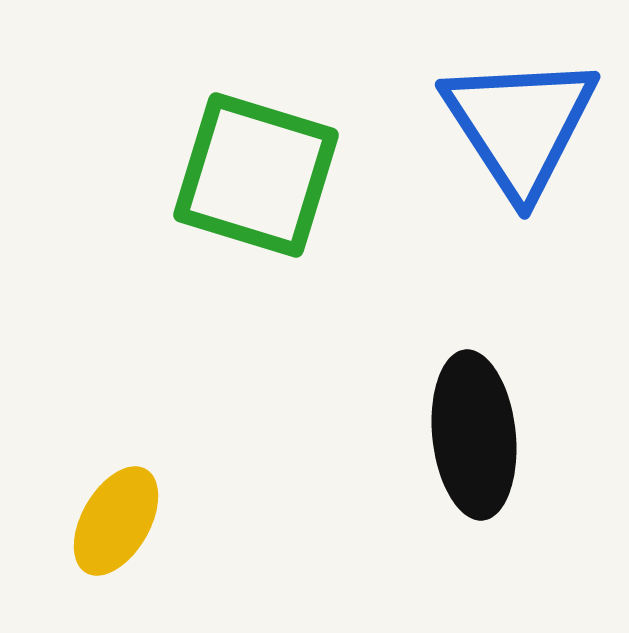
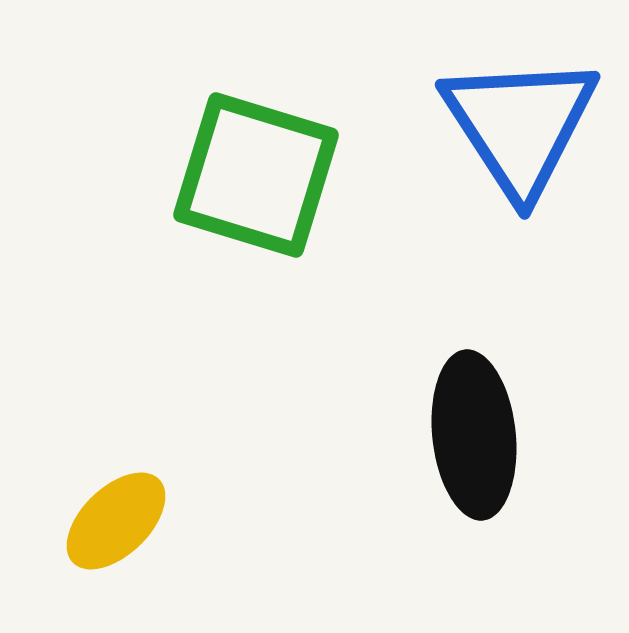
yellow ellipse: rotated 16 degrees clockwise
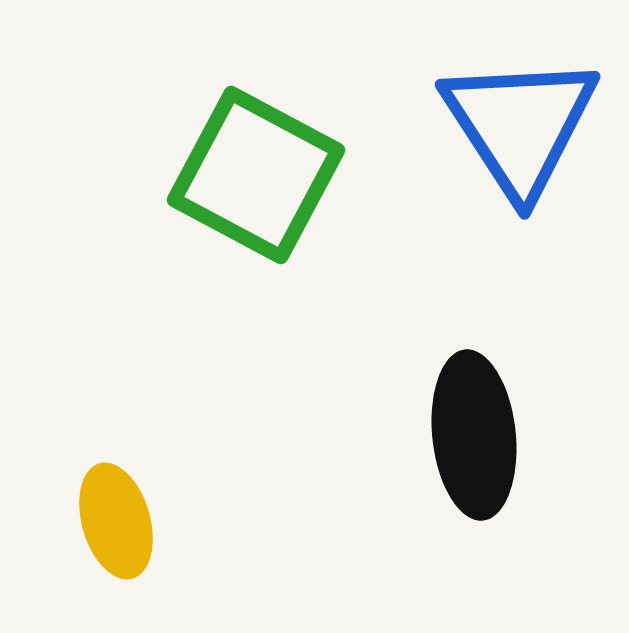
green square: rotated 11 degrees clockwise
yellow ellipse: rotated 62 degrees counterclockwise
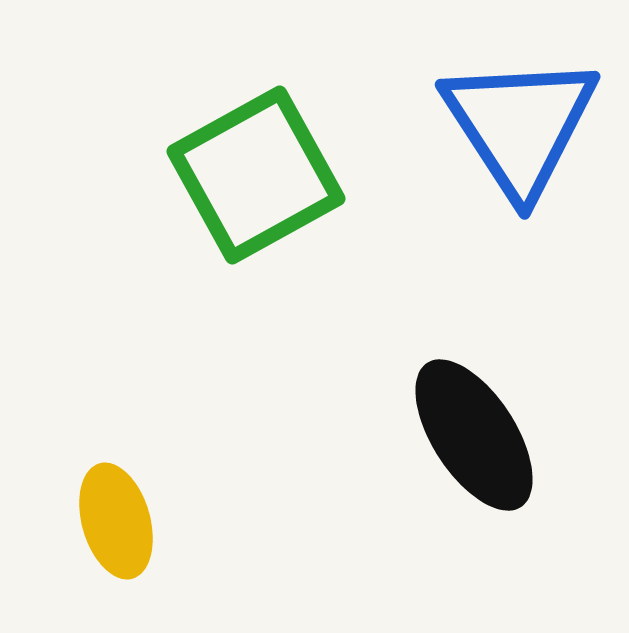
green square: rotated 33 degrees clockwise
black ellipse: rotated 27 degrees counterclockwise
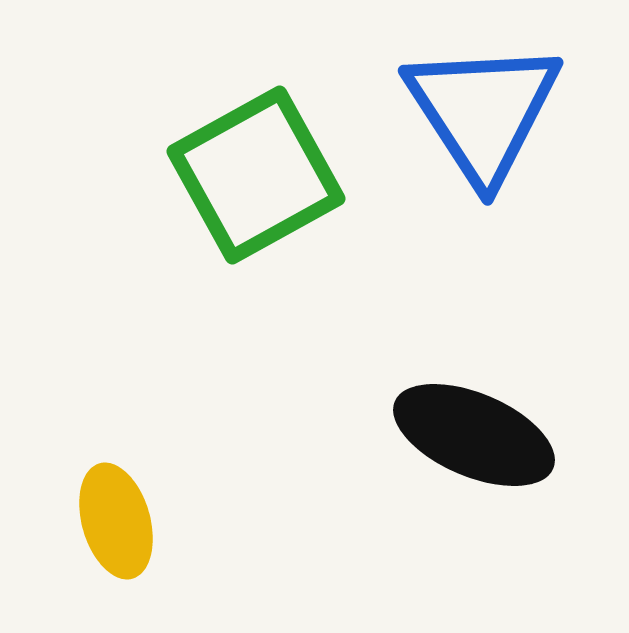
blue triangle: moved 37 px left, 14 px up
black ellipse: rotated 34 degrees counterclockwise
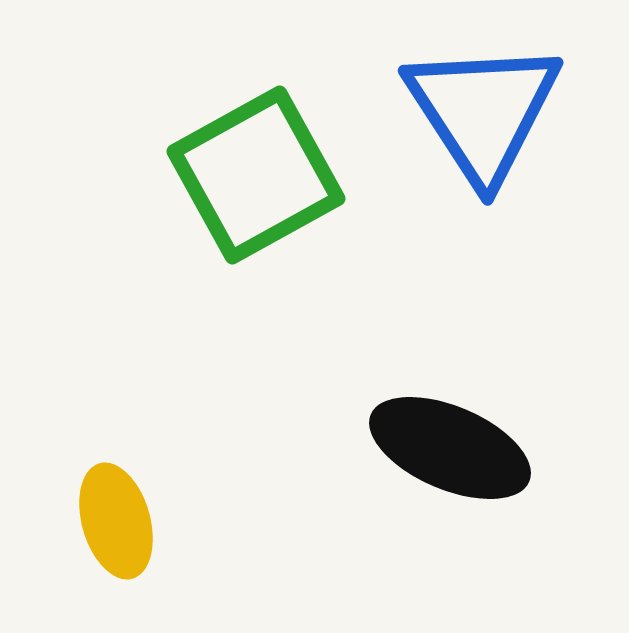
black ellipse: moved 24 px left, 13 px down
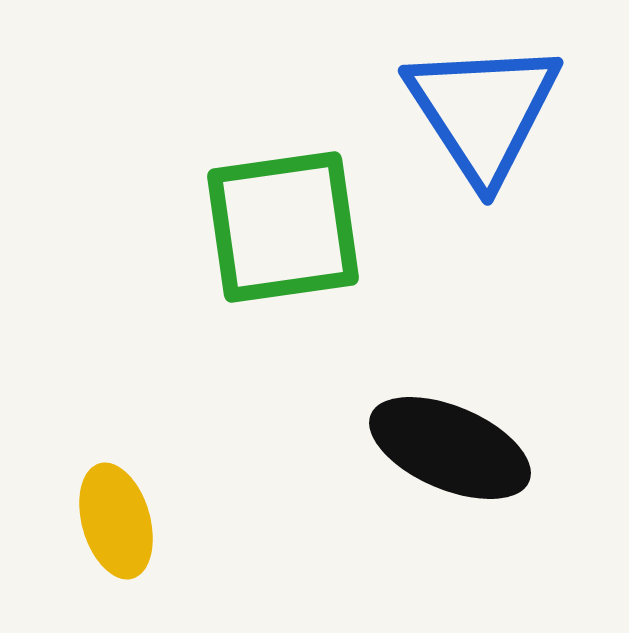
green square: moved 27 px right, 52 px down; rotated 21 degrees clockwise
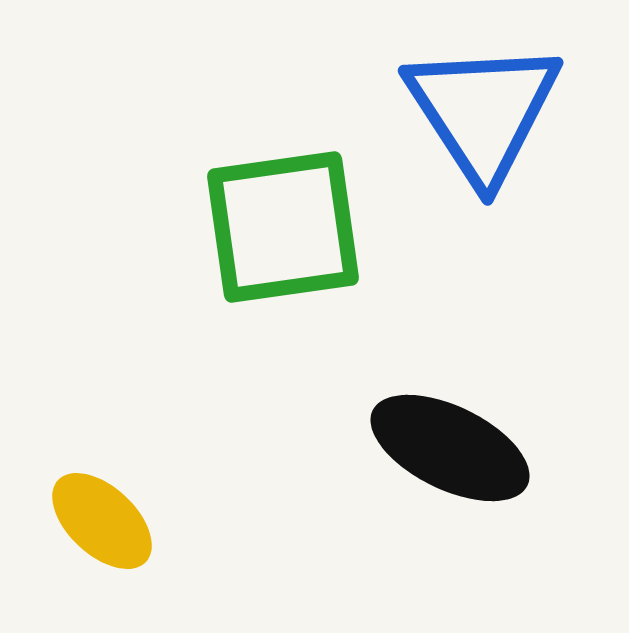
black ellipse: rotated 3 degrees clockwise
yellow ellipse: moved 14 px left; rotated 31 degrees counterclockwise
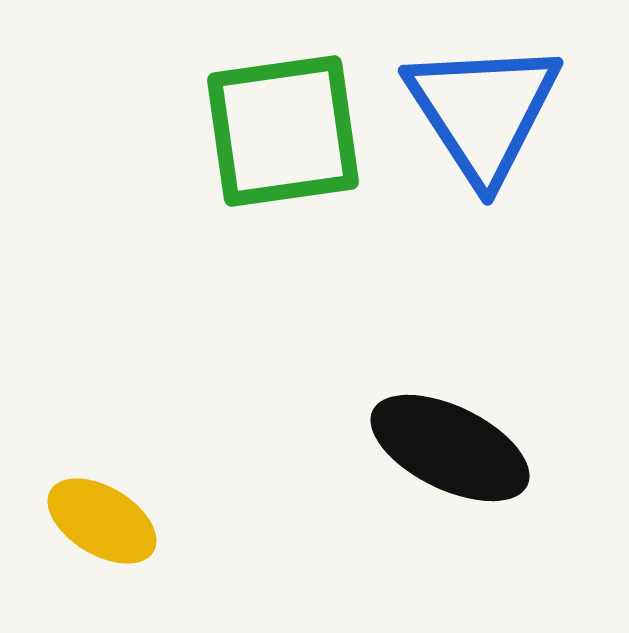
green square: moved 96 px up
yellow ellipse: rotated 12 degrees counterclockwise
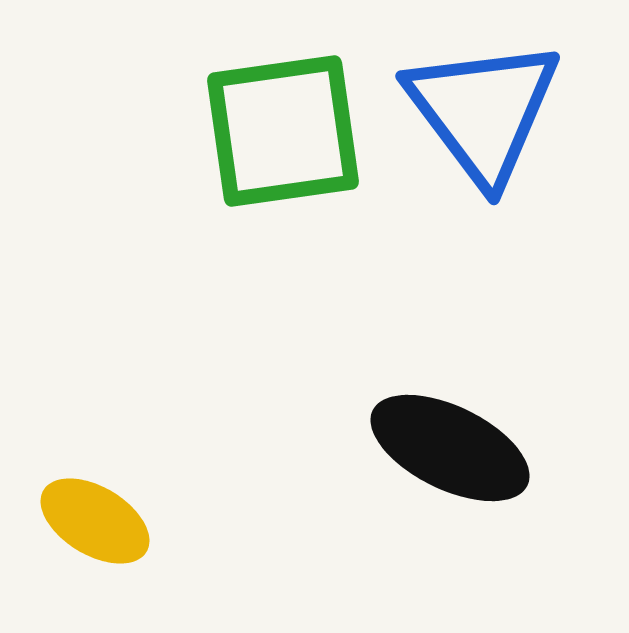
blue triangle: rotated 4 degrees counterclockwise
yellow ellipse: moved 7 px left
